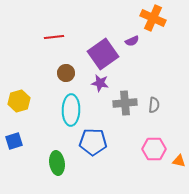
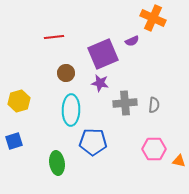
purple square: rotated 12 degrees clockwise
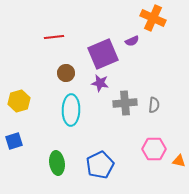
blue pentagon: moved 7 px right, 23 px down; rotated 28 degrees counterclockwise
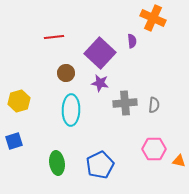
purple semicircle: rotated 72 degrees counterclockwise
purple square: moved 3 px left, 1 px up; rotated 24 degrees counterclockwise
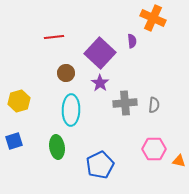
purple star: rotated 24 degrees clockwise
green ellipse: moved 16 px up
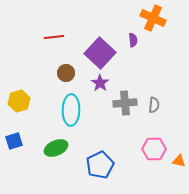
purple semicircle: moved 1 px right, 1 px up
green ellipse: moved 1 px left, 1 px down; rotated 75 degrees clockwise
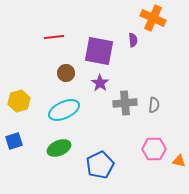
purple square: moved 1 px left, 2 px up; rotated 32 degrees counterclockwise
cyan ellipse: moved 7 px left; rotated 64 degrees clockwise
green ellipse: moved 3 px right
